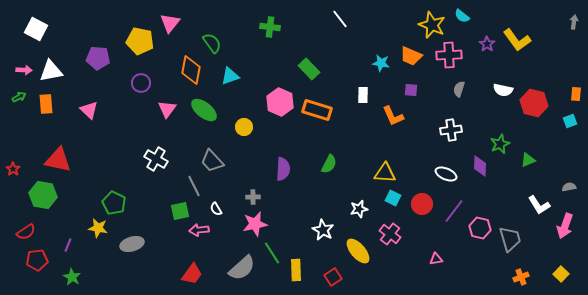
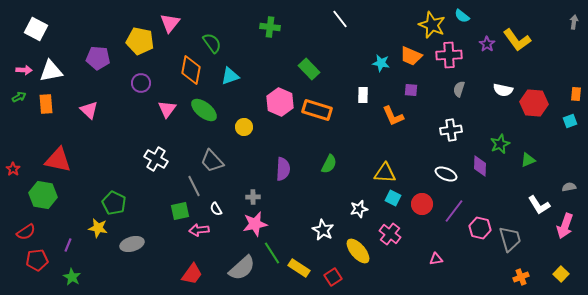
red hexagon at (534, 103): rotated 8 degrees counterclockwise
yellow rectangle at (296, 270): moved 3 px right, 2 px up; rotated 55 degrees counterclockwise
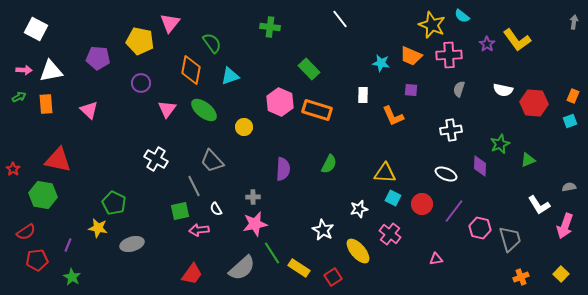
orange rectangle at (576, 94): moved 3 px left, 2 px down; rotated 16 degrees clockwise
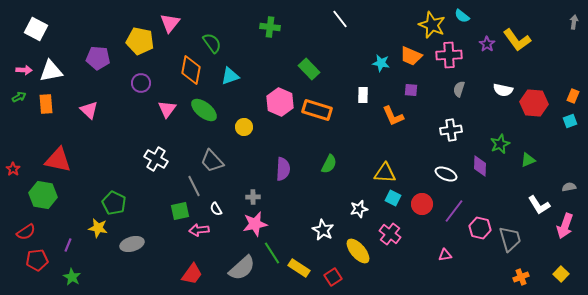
pink triangle at (436, 259): moved 9 px right, 4 px up
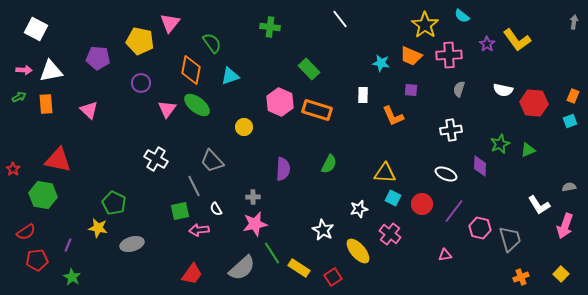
yellow star at (432, 25): moved 7 px left; rotated 12 degrees clockwise
green ellipse at (204, 110): moved 7 px left, 5 px up
green triangle at (528, 160): moved 10 px up
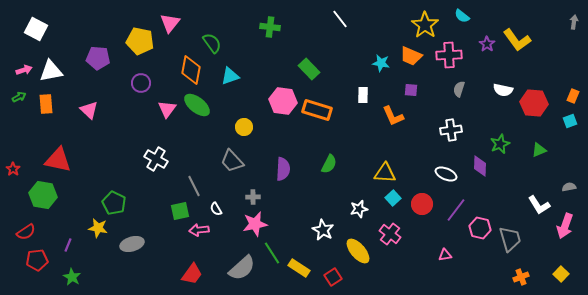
pink arrow at (24, 70): rotated 21 degrees counterclockwise
pink hexagon at (280, 102): moved 3 px right, 1 px up; rotated 16 degrees counterclockwise
green triangle at (528, 150): moved 11 px right
gray trapezoid at (212, 161): moved 20 px right
cyan square at (393, 198): rotated 21 degrees clockwise
purple line at (454, 211): moved 2 px right, 1 px up
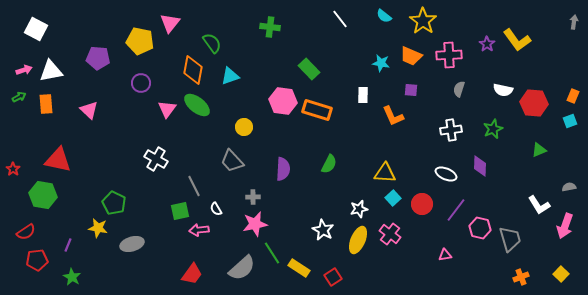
cyan semicircle at (462, 16): moved 78 px left
yellow star at (425, 25): moved 2 px left, 4 px up
orange diamond at (191, 70): moved 2 px right
green star at (500, 144): moved 7 px left, 15 px up
yellow ellipse at (358, 251): moved 11 px up; rotated 64 degrees clockwise
